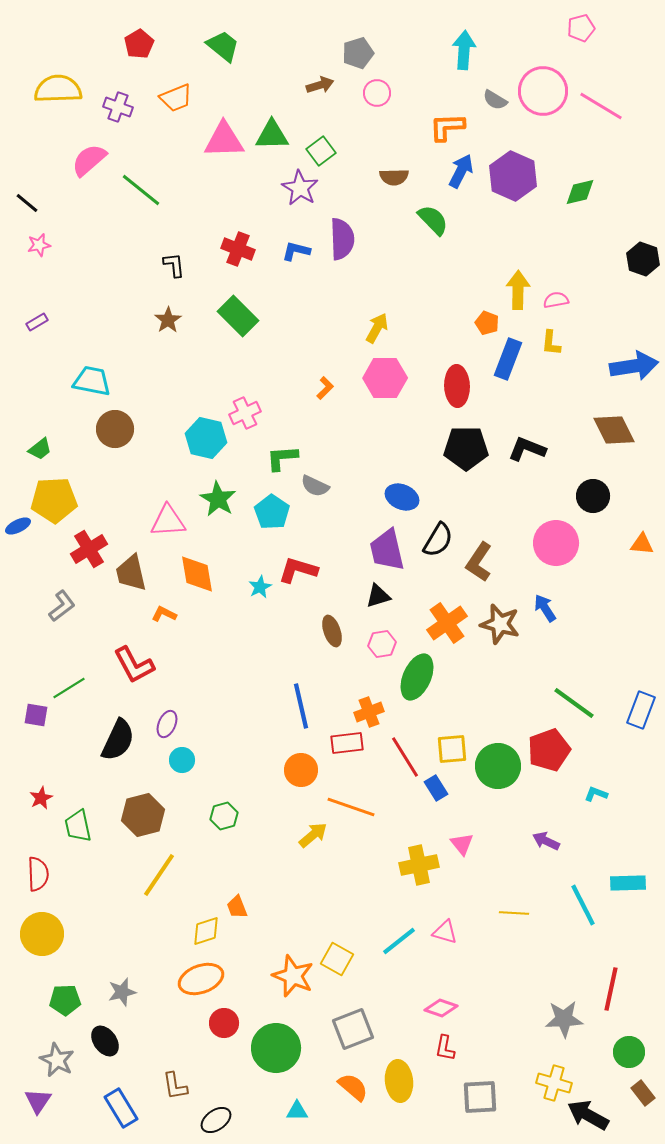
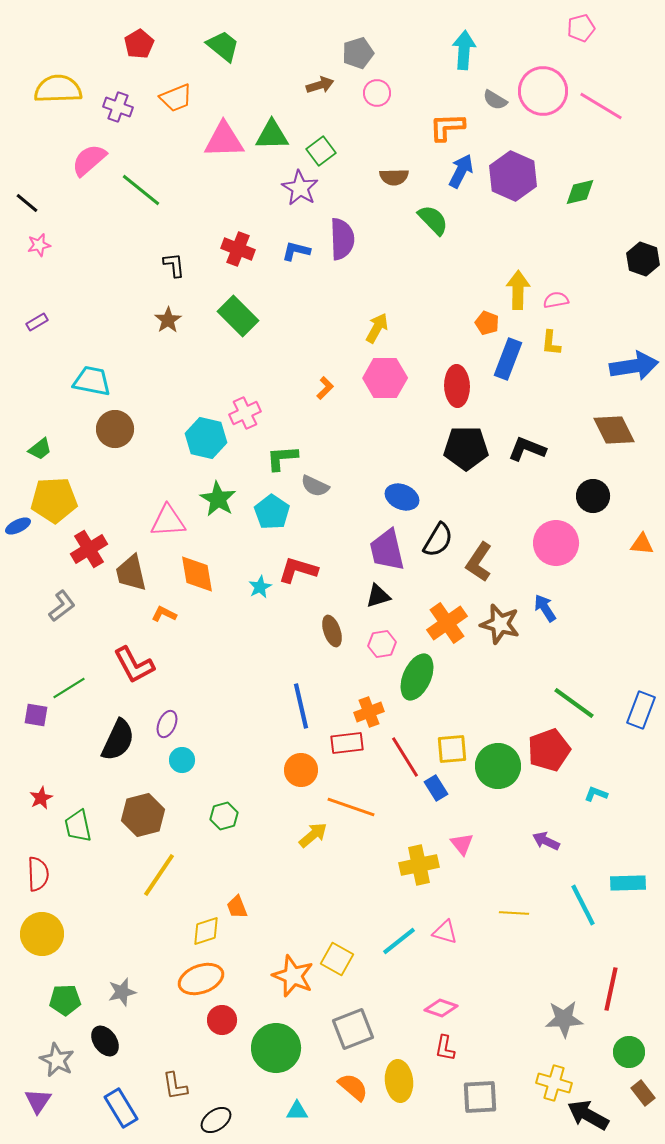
red circle at (224, 1023): moved 2 px left, 3 px up
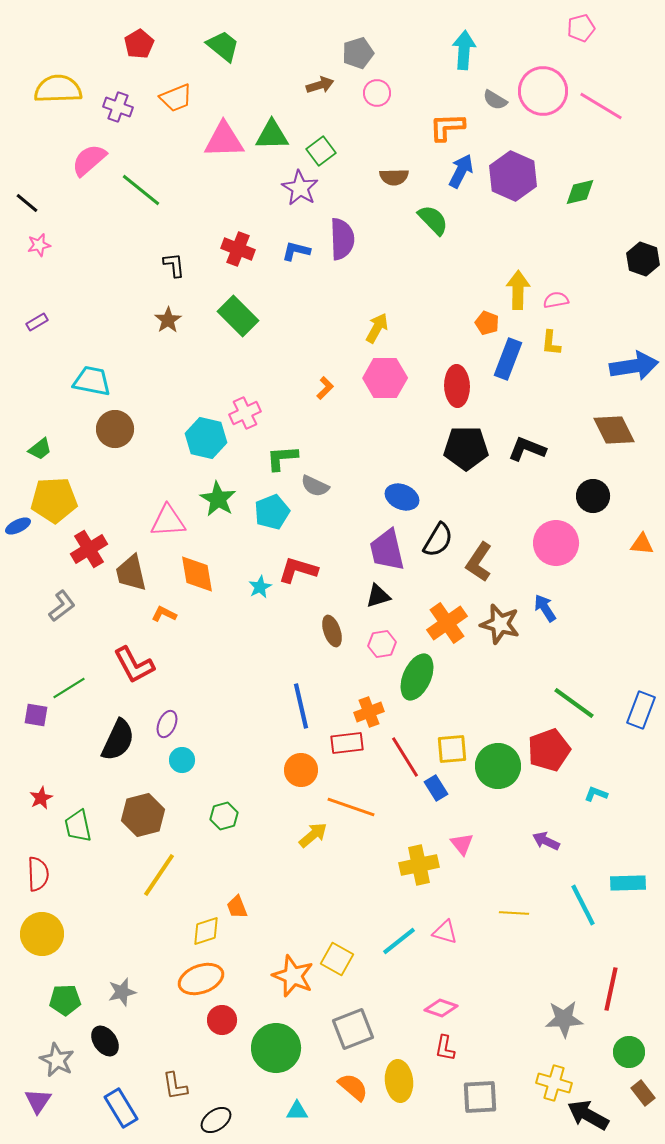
cyan pentagon at (272, 512): rotated 16 degrees clockwise
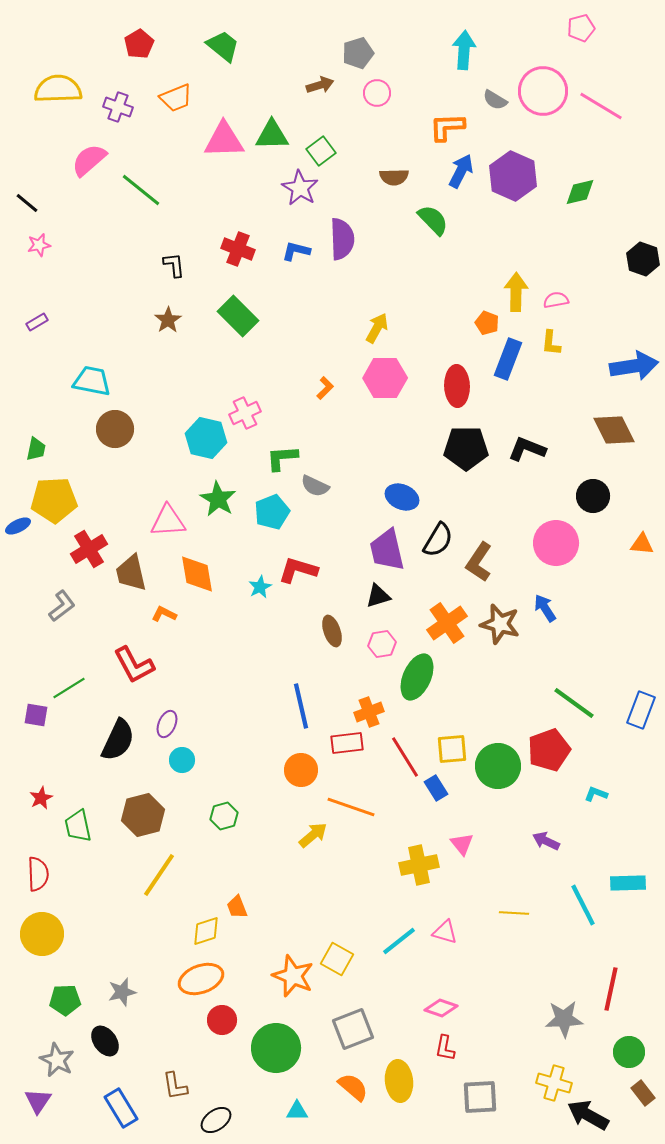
yellow arrow at (518, 290): moved 2 px left, 2 px down
green trapezoid at (40, 449): moved 4 px left; rotated 40 degrees counterclockwise
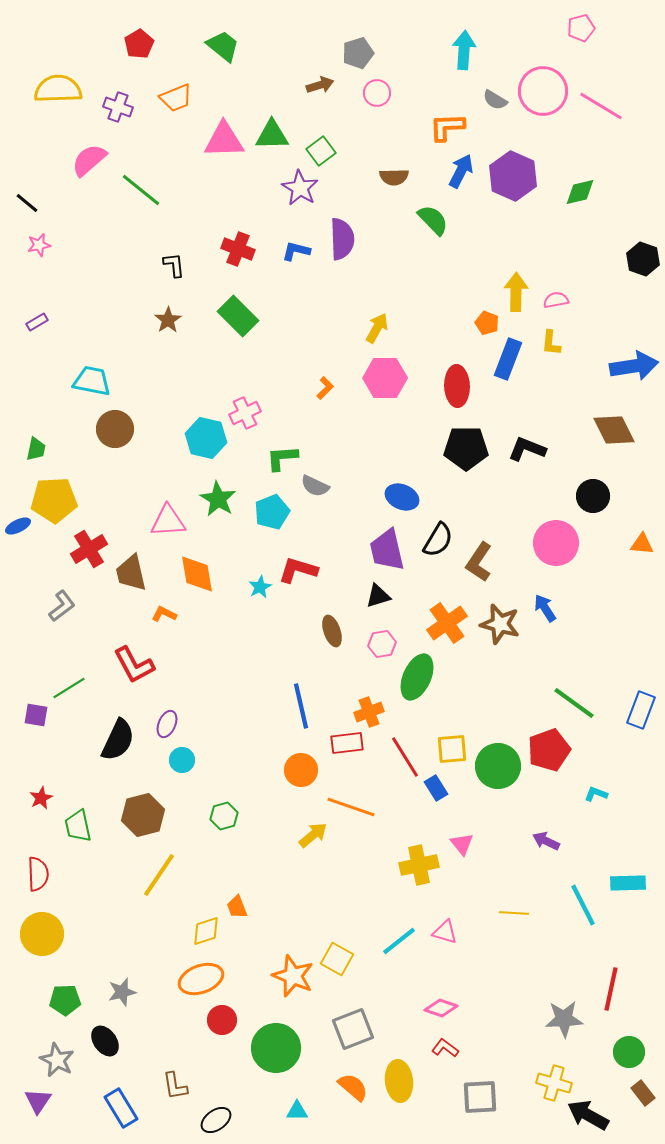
red L-shape at (445, 1048): rotated 116 degrees clockwise
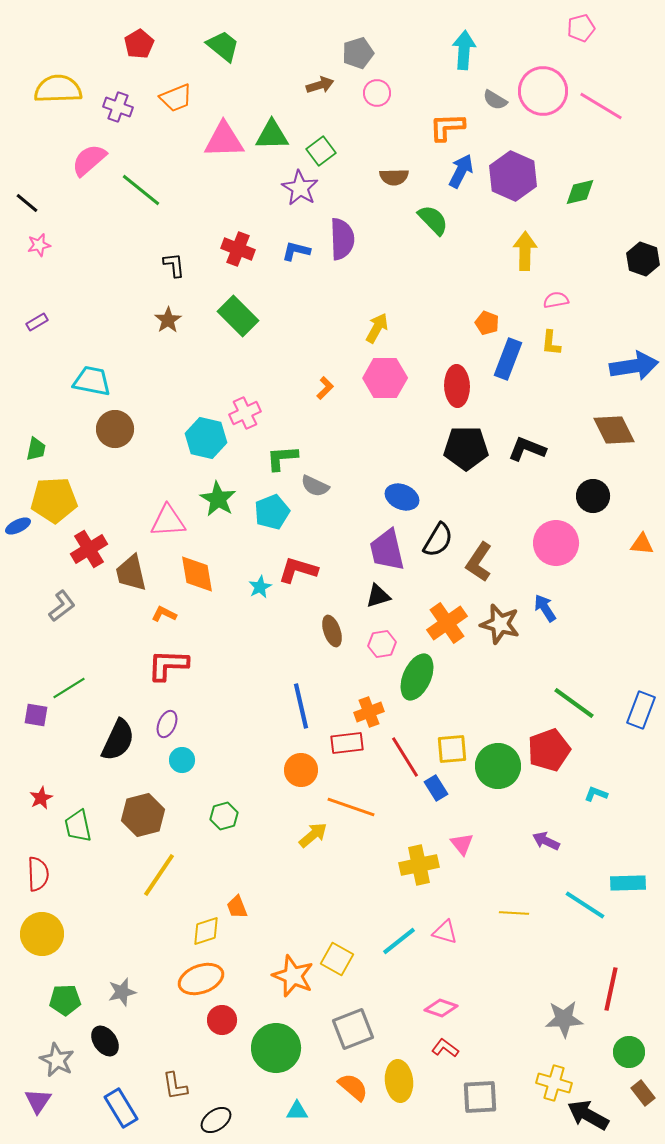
yellow arrow at (516, 292): moved 9 px right, 41 px up
red L-shape at (134, 665): moved 34 px right; rotated 120 degrees clockwise
cyan line at (583, 905): moved 2 px right; rotated 30 degrees counterclockwise
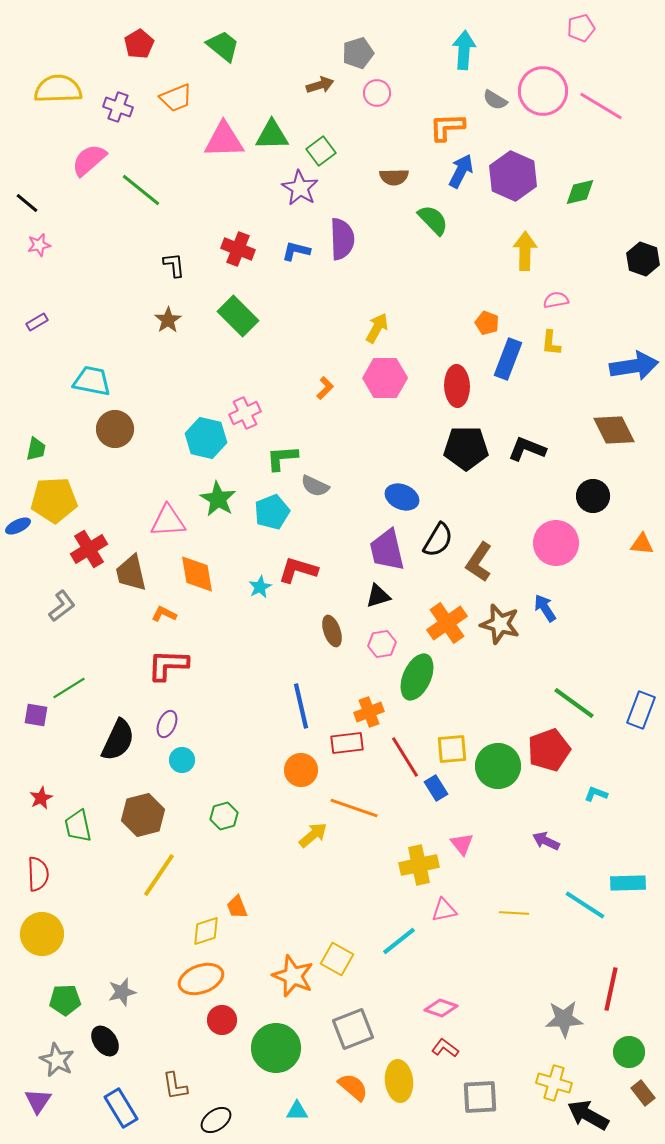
orange line at (351, 807): moved 3 px right, 1 px down
pink triangle at (445, 932): moved 1 px left, 22 px up; rotated 28 degrees counterclockwise
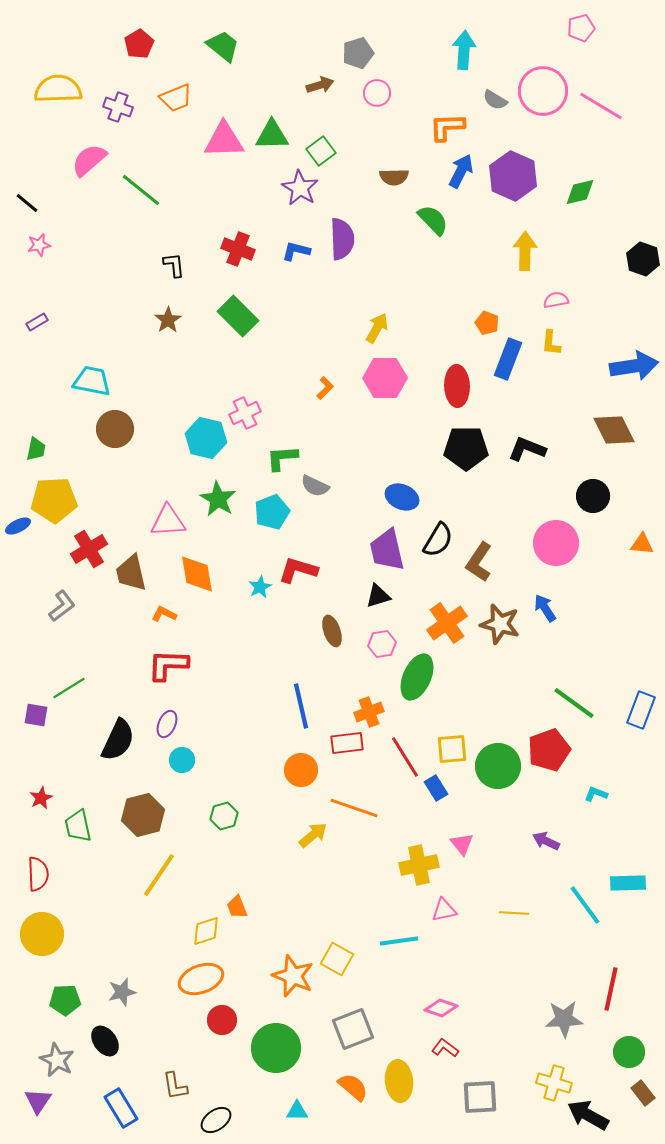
cyan line at (585, 905): rotated 21 degrees clockwise
cyan line at (399, 941): rotated 30 degrees clockwise
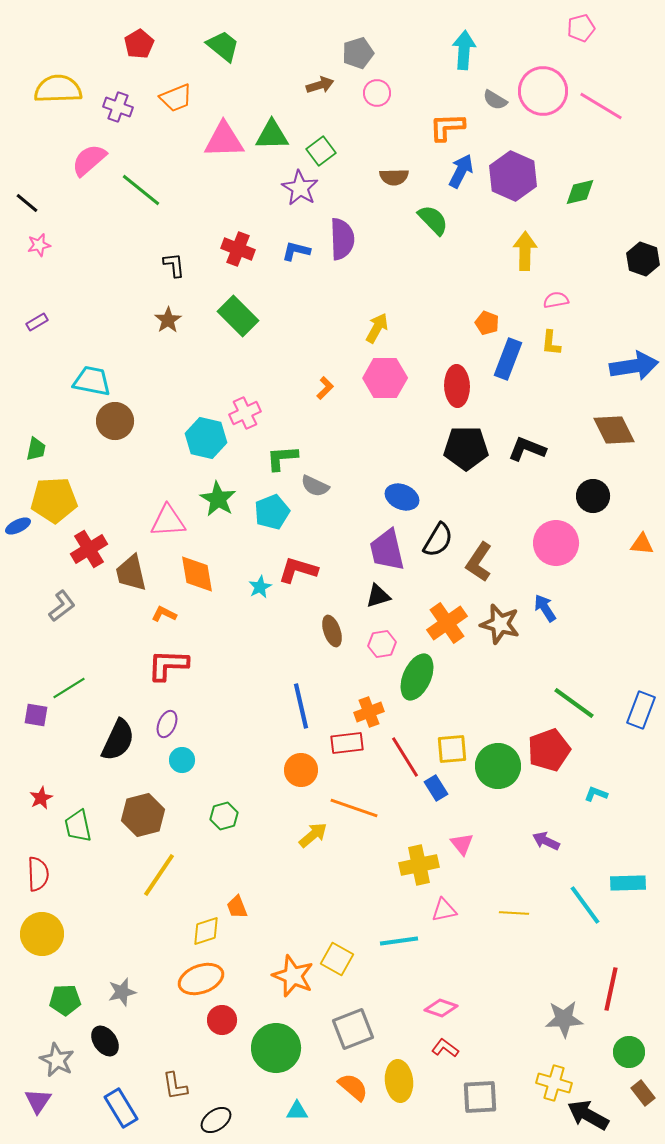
brown circle at (115, 429): moved 8 px up
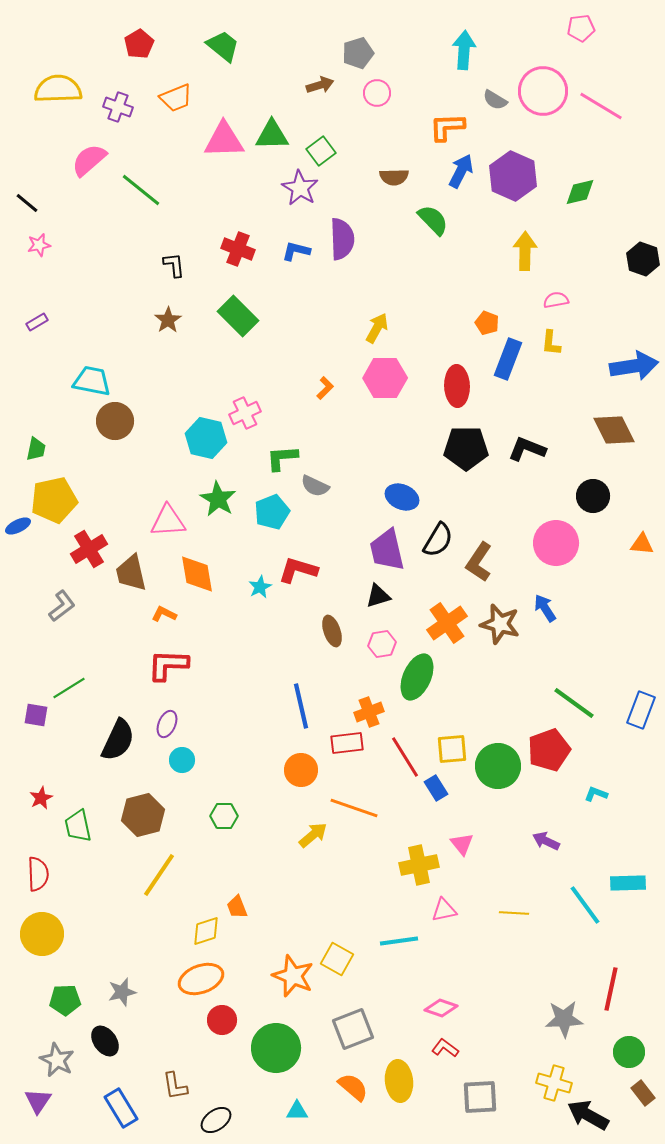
pink pentagon at (581, 28): rotated 8 degrees clockwise
yellow pentagon at (54, 500): rotated 9 degrees counterclockwise
green hexagon at (224, 816): rotated 16 degrees clockwise
